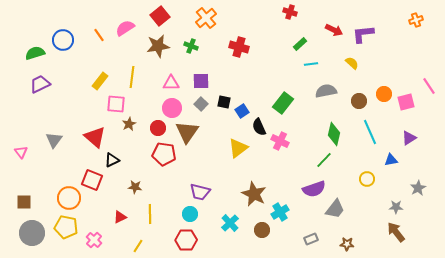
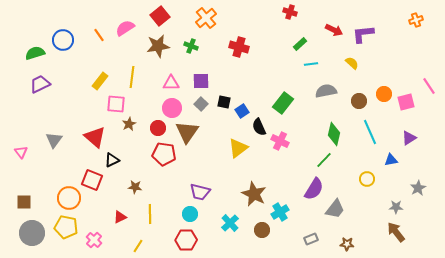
purple semicircle at (314, 189): rotated 40 degrees counterclockwise
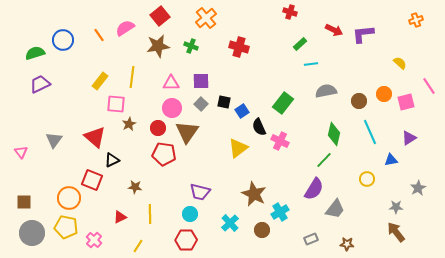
yellow semicircle at (352, 63): moved 48 px right
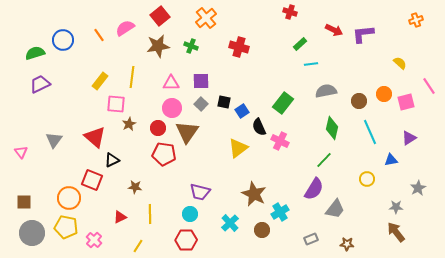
green diamond at (334, 134): moved 2 px left, 6 px up
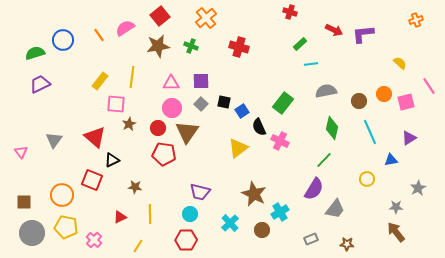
orange circle at (69, 198): moved 7 px left, 3 px up
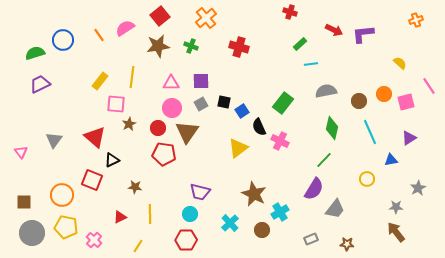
gray square at (201, 104): rotated 16 degrees clockwise
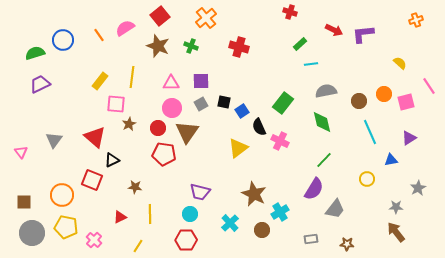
brown star at (158, 46): rotated 30 degrees clockwise
green diamond at (332, 128): moved 10 px left, 6 px up; rotated 25 degrees counterclockwise
gray rectangle at (311, 239): rotated 16 degrees clockwise
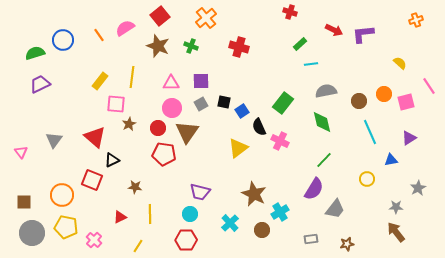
brown star at (347, 244): rotated 16 degrees counterclockwise
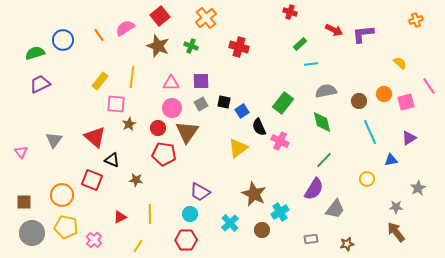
black triangle at (112, 160): rotated 49 degrees clockwise
brown star at (135, 187): moved 1 px right, 7 px up
purple trapezoid at (200, 192): rotated 15 degrees clockwise
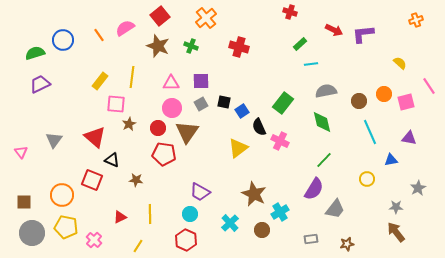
purple triangle at (409, 138): rotated 42 degrees clockwise
red hexagon at (186, 240): rotated 25 degrees clockwise
